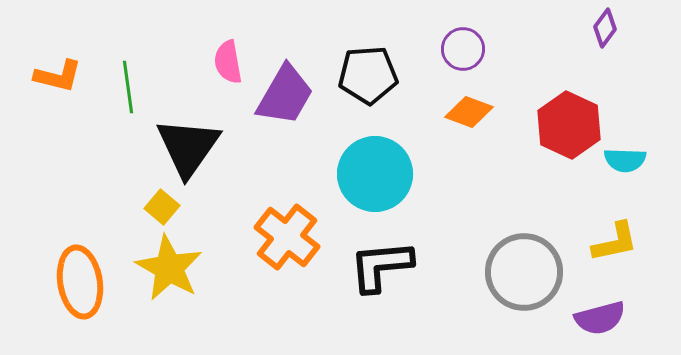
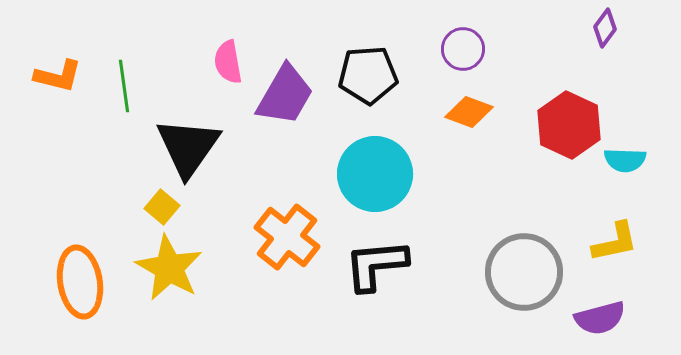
green line: moved 4 px left, 1 px up
black L-shape: moved 5 px left, 1 px up
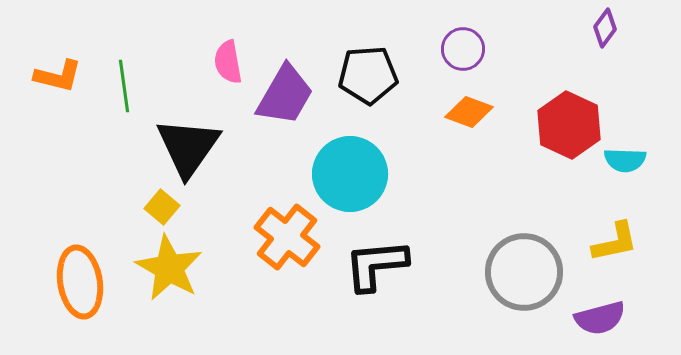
cyan circle: moved 25 px left
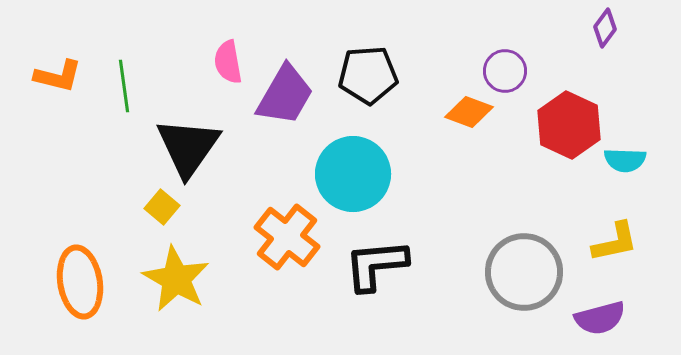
purple circle: moved 42 px right, 22 px down
cyan circle: moved 3 px right
yellow star: moved 7 px right, 11 px down
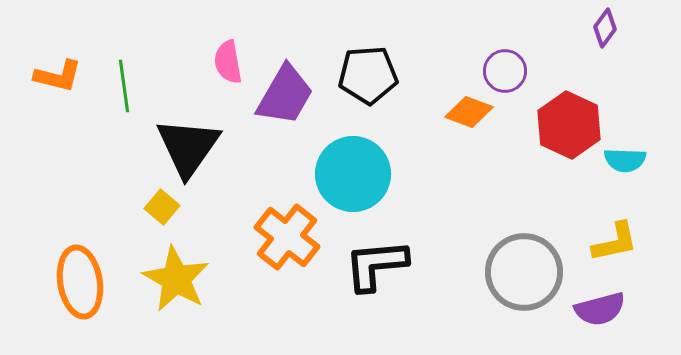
purple semicircle: moved 9 px up
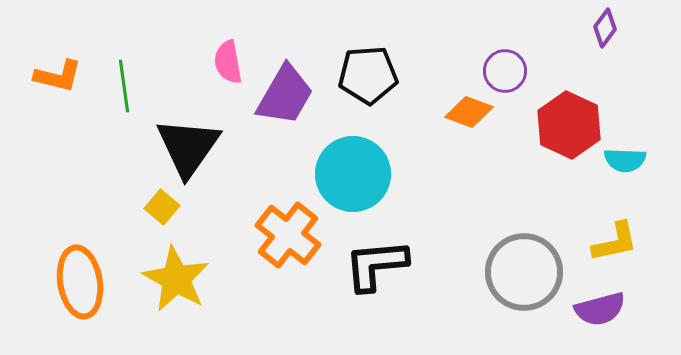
orange cross: moved 1 px right, 2 px up
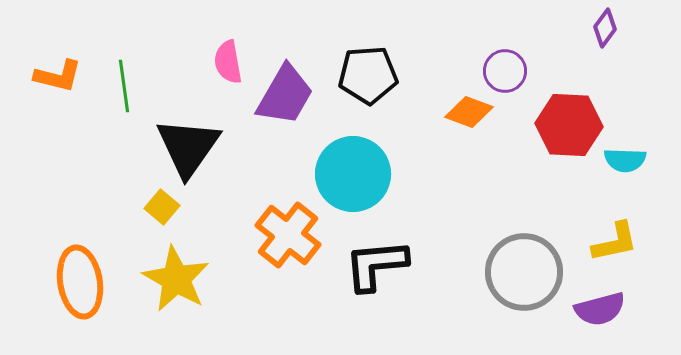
red hexagon: rotated 22 degrees counterclockwise
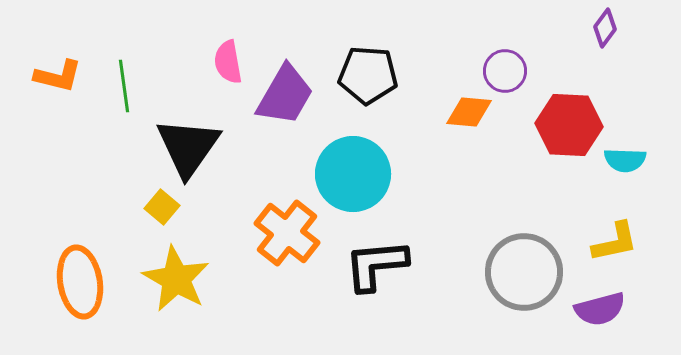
black pentagon: rotated 8 degrees clockwise
orange diamond: rotated 15 degrees counterclockwise
orange cross: moved 1 px left, 2 px up
